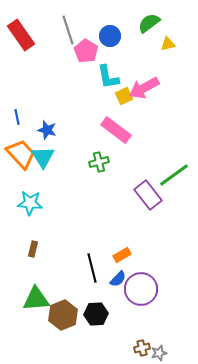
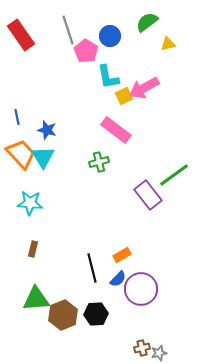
green semicircle: moved 2 px left, 1 px up
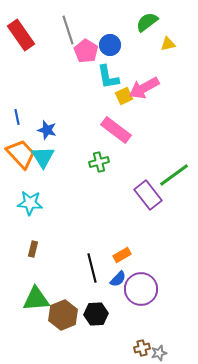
blue circle: moved 9 px down
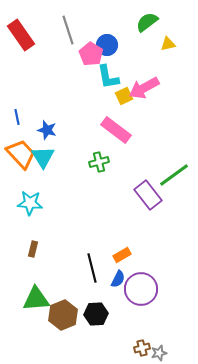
blue circle: moved 3 px left
pink pentagon: moved 5 px right, 3 px down
blue semicircle: rotated 18 degrees counterclockwise
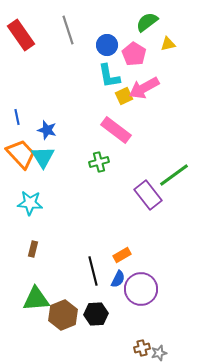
pink pentagon: moved 43 px right
cyan L-shape: moved 1 px right, 1 px up
black line: moved 1 px right, 3 px down
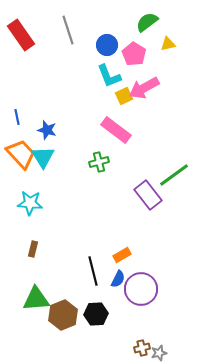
cyan L-shape: rotated 12 degrees counterclockwise
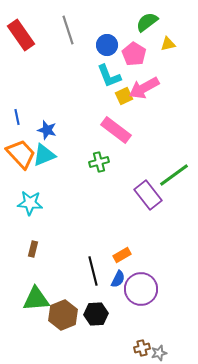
cyan triangle: moved 1 px right, 2 px up; rotated 40 degrees clockwise
